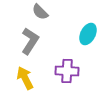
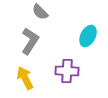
cyan ellipse: moved 2 px down
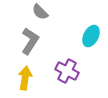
cyan ellipse: moved 3 px right
purple cross: rotated 25 degrees clockwise
yellow arrow: rotated 35 degrees clockwise
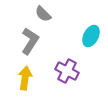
gray semicircle: moved 3 px right, 2 px down
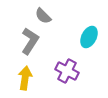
gray semicircle: moved 2 px down
cyan ellipse: moved 2 px left, 1 px down
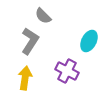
cyan ellipse: moved 4 px down
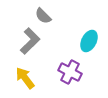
gray L-shape: rotated 12 degrees clockwise
purple cross: moved 3 px right, 1 px down
yellow arrow: rotated 45 degrees counterclockwise
